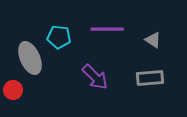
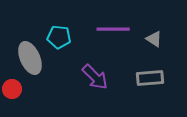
purple line: moved 6 px right
gray triangle: moved 1 px right, 1 px up
red circle: moved 1 px left, 1 px up
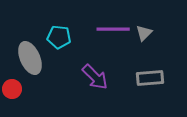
gray triangle: moved 10 px left, 6 px up; rotated 42 degrees clockwise
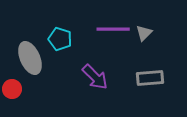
cyan pentagon: moved 1 px right, 2 px down; rotated 10 degrees clockwise
